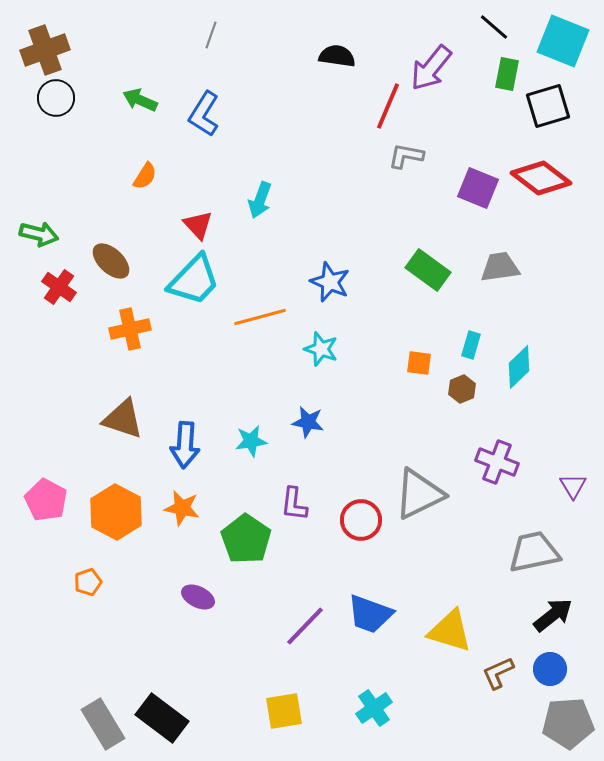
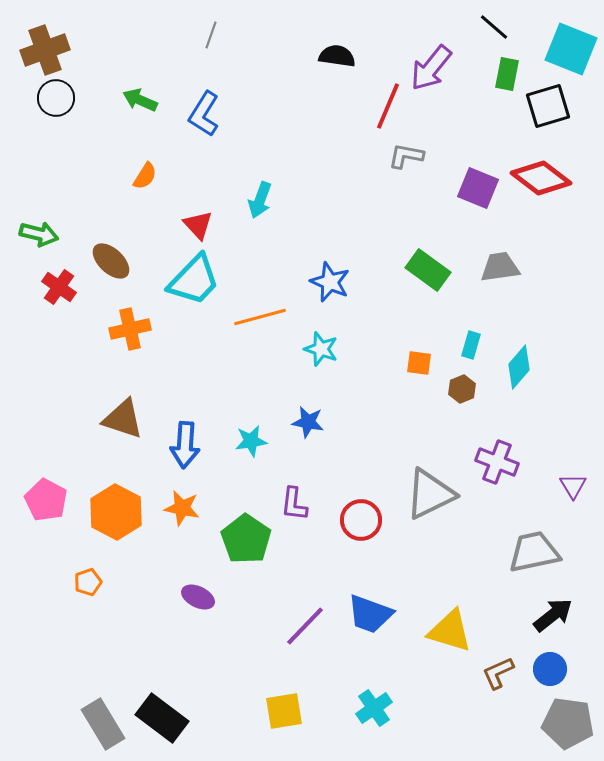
cyan square at (563, 41): moved 8 px right, 8 px down
cyan diamond at (519, 367): rotated 6 degrees counterclockwise
gray triangle at (419, 494): moved 11 px right
gray pentagon at (568, 723): rotated 12 degrees clockwise
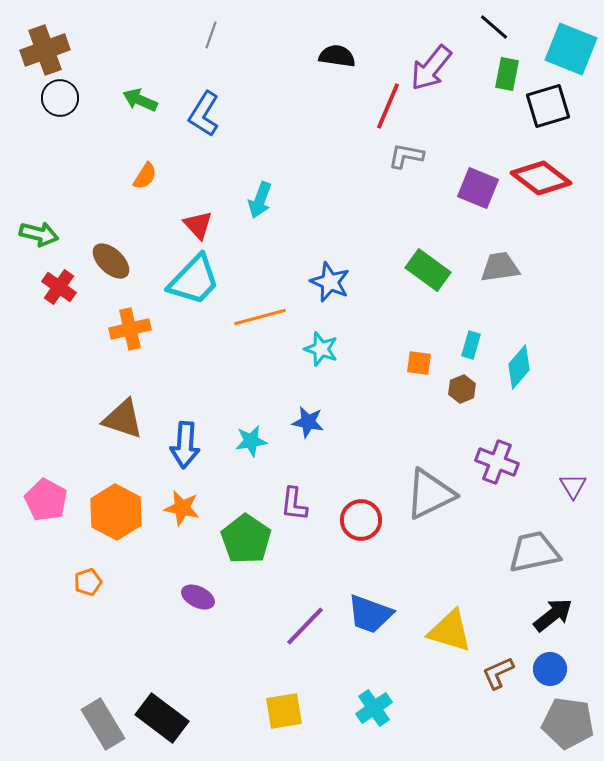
black circle at (56, 98): moved 4 px right
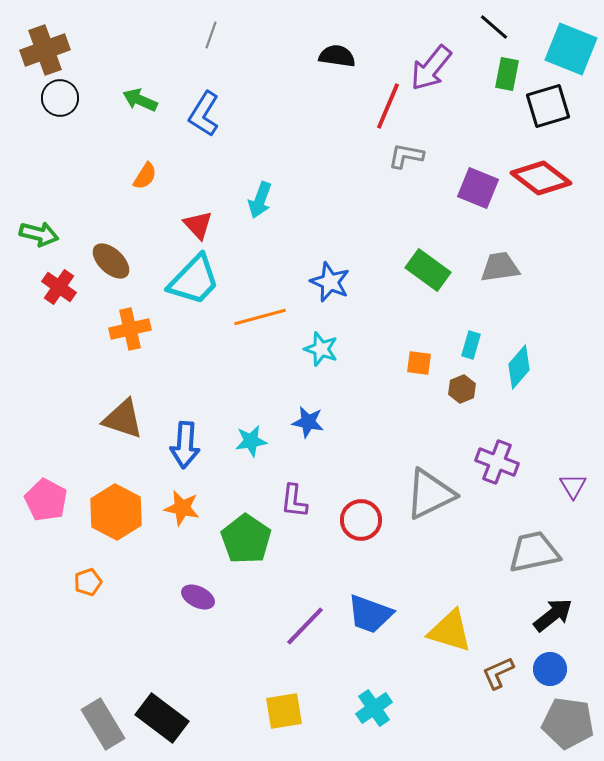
purple L-shape at (294, 504): moved 3 px up
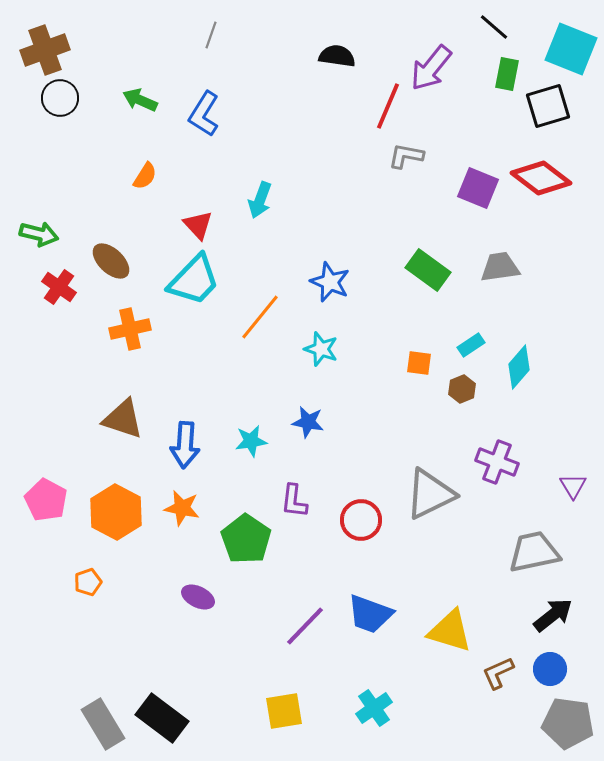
orange line at (260, 317): rotated 36 degrees counterclockwise
cyan rectangle at (471, 345): rotated 40 degrees clockwise
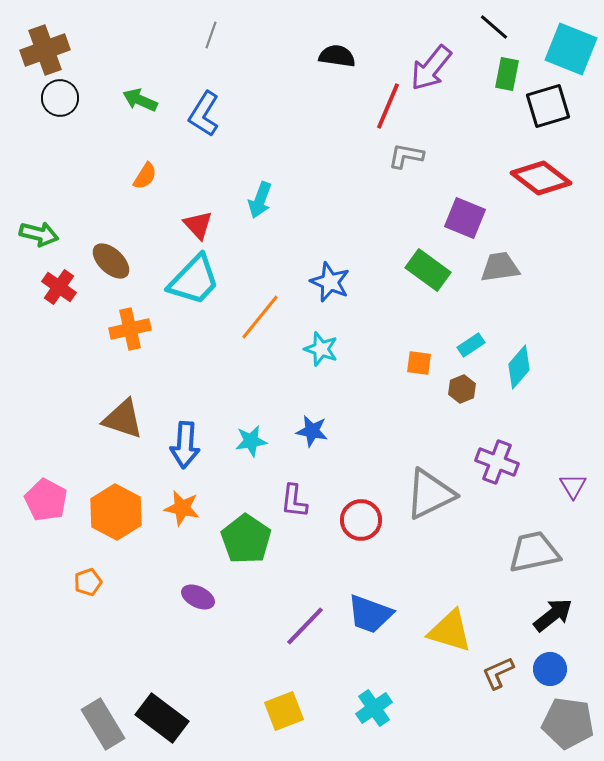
purple square at (478, 188): moved 13 px left, 30 px down
blue star at (308, 422): moved 4 px right, 9 px down
yellow square at (284, 711): rotated 12 degrees counterclockwise
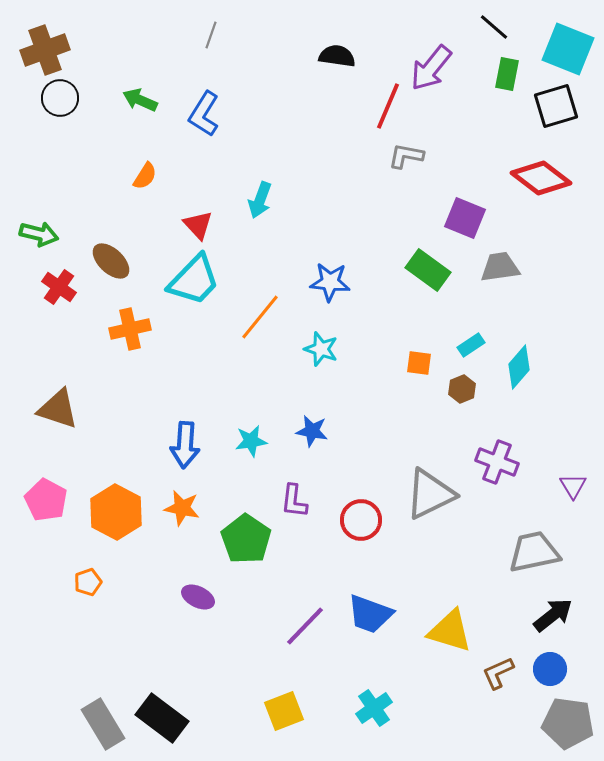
cyan square at (571, 49): moved 3 px left
black square at (548, 106): moved 8 px right
blue star at (330, 282): rotated 18 degrees counterclockwise
brown triangle at (123, 419): moved 65 px left, 10 px up
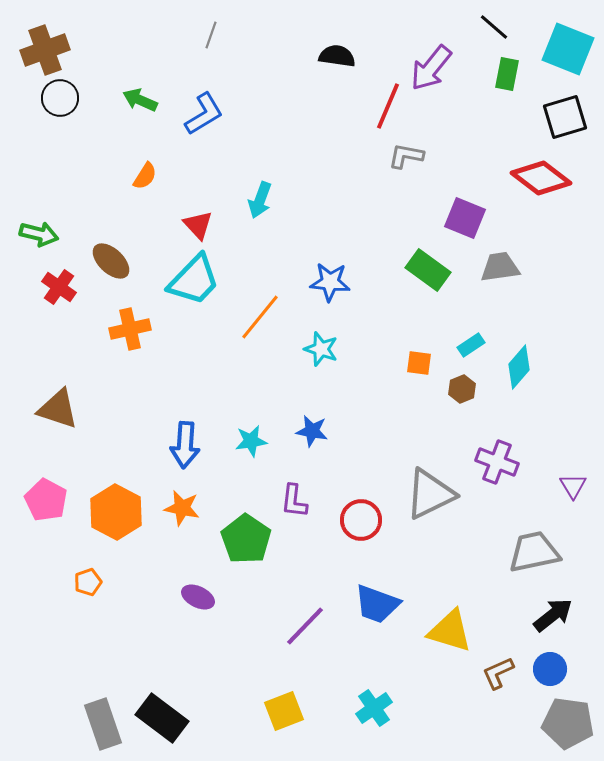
black square at (556, 106): moved 9 px right, 11 px down
blue L-shape at (204, 114): rotated 153 degrees counterclockwise
blue trapezoid at (370, 614): moved 7 px right, 10 px up
gray rectangle at (103, 724): rotated 12 degrees clockwise
